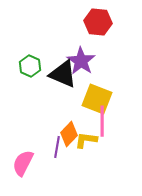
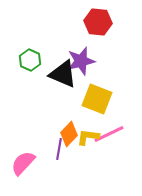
purple star: rotated 24 degrees clockwise
green hexagon: moved 6 px up
pink line: moved 7 px right, 13 px down; rotated 64 degrees clockwise
yellow L-shape: moved 2 px right, 3 px up
purple line: moved 2 px right, 2 px down
pink semicircle: rotated 16 degrees clockwise
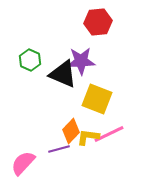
red hexagon: rotated 12 degrees counterclockwise
purple star: rotated 12 degrees clockwise
orange diamond: moved 2 px right, 3 px up
purple line: rotated 65 degrees clockwise
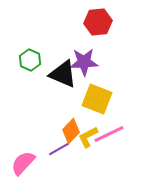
purple star: moved 3 px right, 1 px down
yellow L-shape: rotated 35 degrees counterclockwise
purple line: rotated 15 degrees counterclockwise
